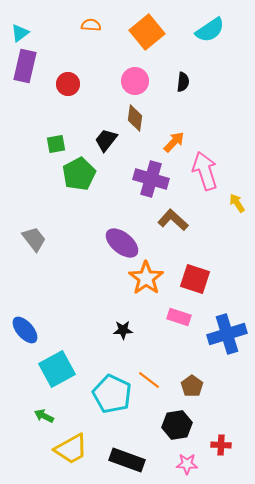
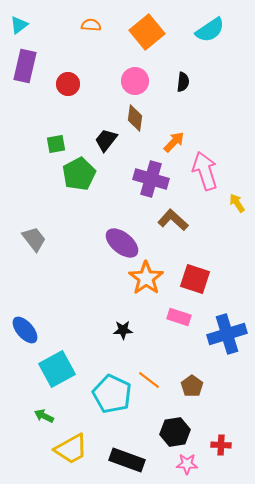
cyan triangle: moved 1 px left, 8 px up
black hexagon: moved 2 px left, 7 px down
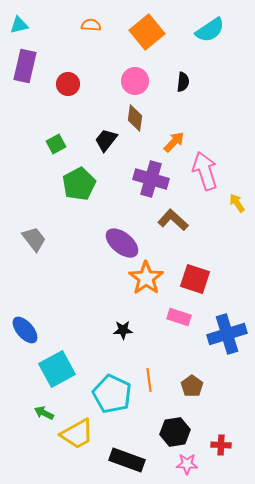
cyan triangle: rotated 24 degrees clockwise
green square: rotated 18 degrees counterclockwise
green pentagon: moved 10 px down
orange line: rotated 45 degrees clockwise
green arrow: moved 3 px up
yellow trapezoid: moved 6 px right, 15 px up
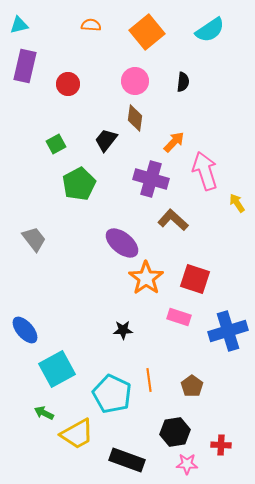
blue cross: moved 1 px right, 3 px up
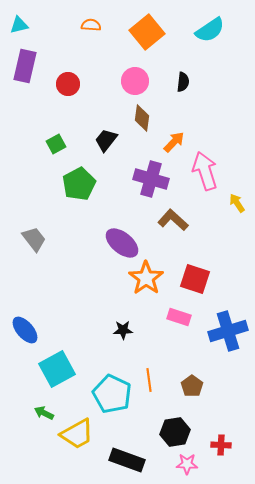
brown diamond: moved 7 px right
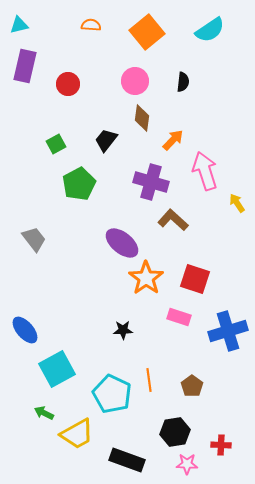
orange arrow: moved 1 px left, 2 px up
purple cross: moved 3 px down
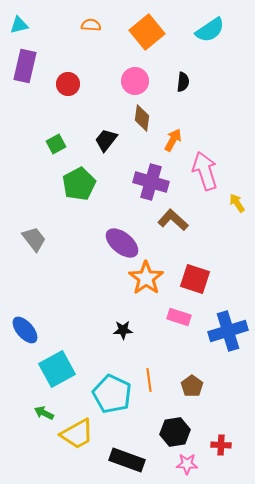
orange arrow: rotated 15 degrees counterclockwise
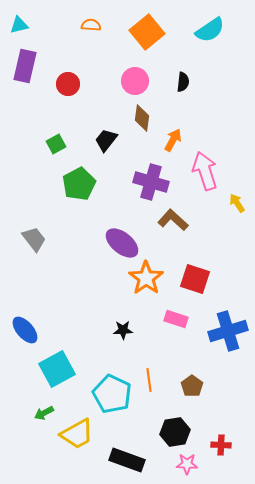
pink rectangle: moved 3 px left, 2 px down
green arrow: rotated 54 degrees counterclockwise
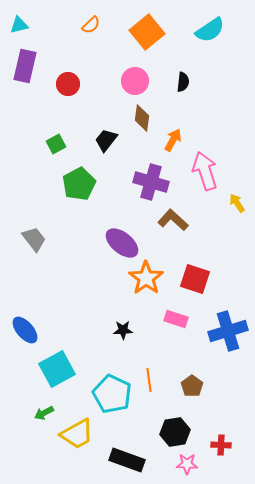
orange semicircle: rotated 132 degrees clockwise
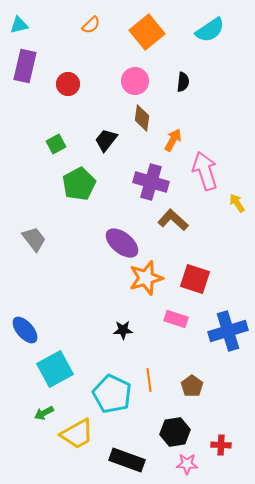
orange star: rotated 20 degrees clockwise
cyan square: moved 2 px left
